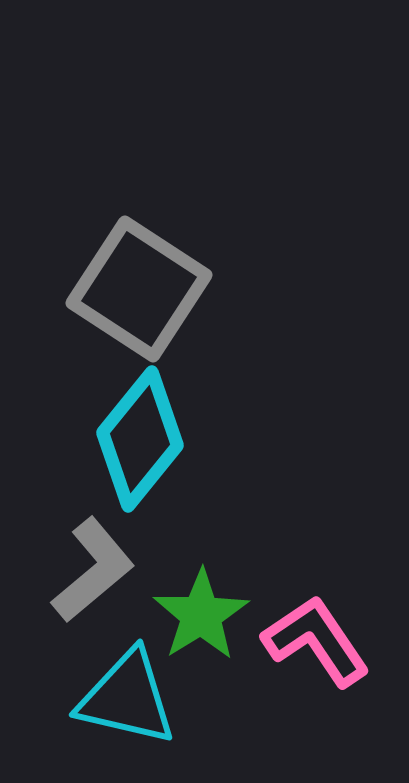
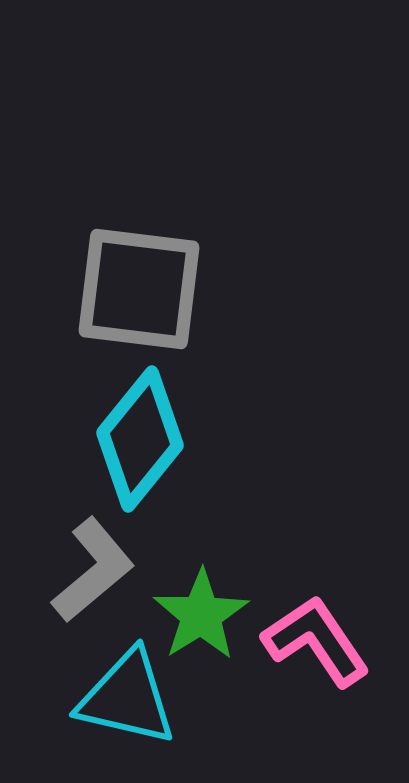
gray square: rotated 26 degrees counterclockwise
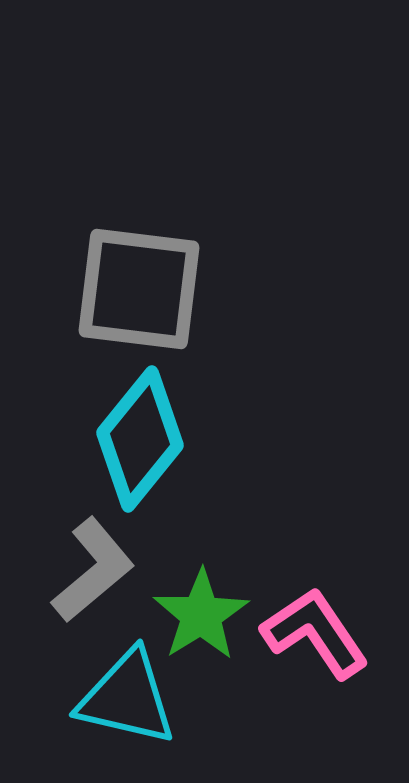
pink L-shape: moved 1 px left, 8 px up
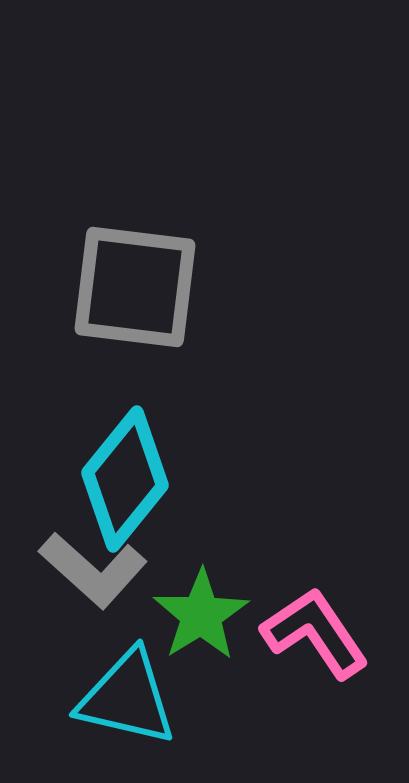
gray square: moved 4 px left, 2 px up
cyan diamond: moved 15 px left, 40 px down
gray L-shape: rotated 82 degrees clockwise
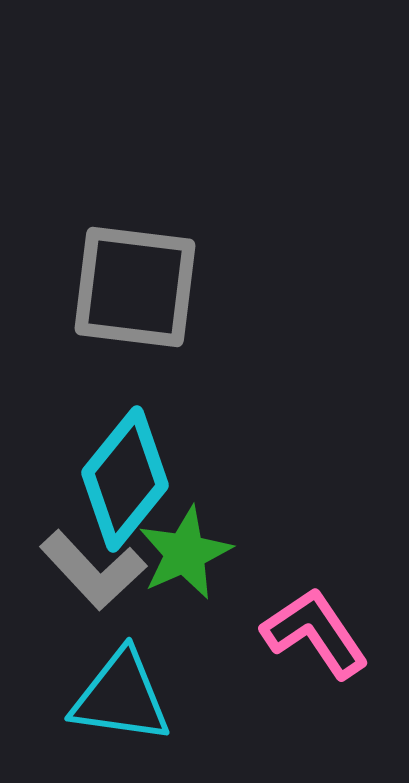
gray L-shape: rotated 5 degrees clockwise
green star: moved 16 px left, 62 px up; rotated 8 degrees clockwise
cyan triangle: moved 6 px left, 1 px up; rotated 5 degrees counterclockwise
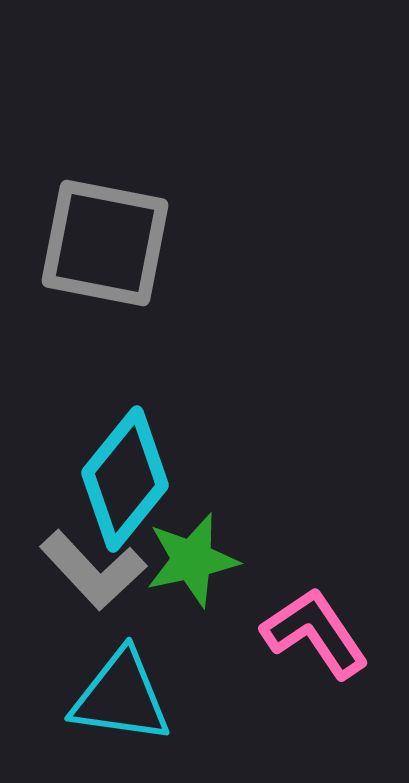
gray square: moved 30 px left, 44 px up; rotated 4 degrees clockwise
green star: moved 7 px right, 7 px down; rotated 12 degrees clockwise
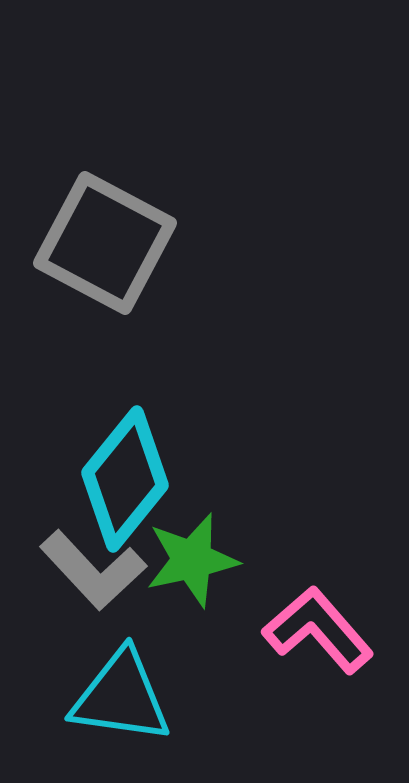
gray square: rotated 17 degrees clockwise
pink L-shape: moved 3 px right, 3 px up; rotated 7 degrees counterclockwise
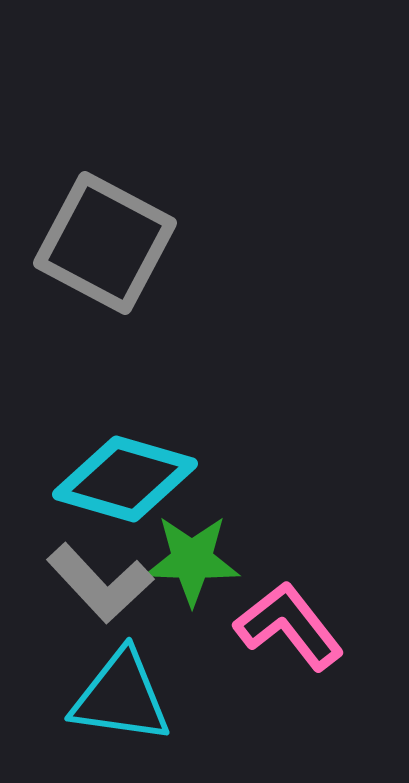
cyan diamond: rotated 67 degrees clockwise
green star: rotated 14 degrees clockwise
gray L-shape: moved 7 px right, 13 px down
pink L-shape: moved 29 px left, 4 px up; rotated 3 degrees clockwise
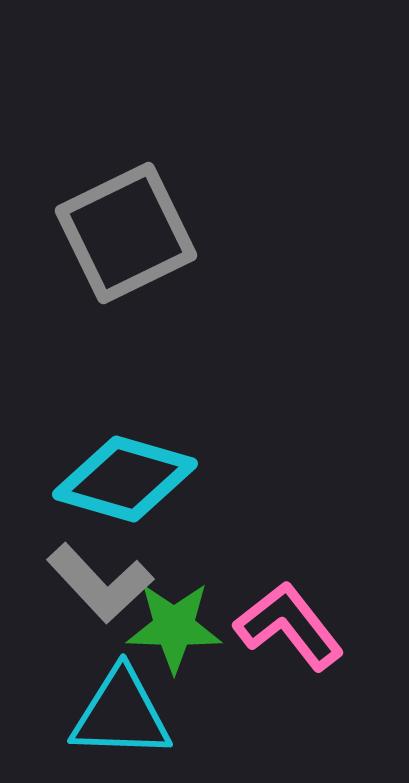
gray square: moved 21 px right, 10 px up; rotated 36 degrees clockwise
green star: moved 18 px left, 67 px down
cyan triangle: moved 17 px down; rotated 6 degrees counterclockwise
